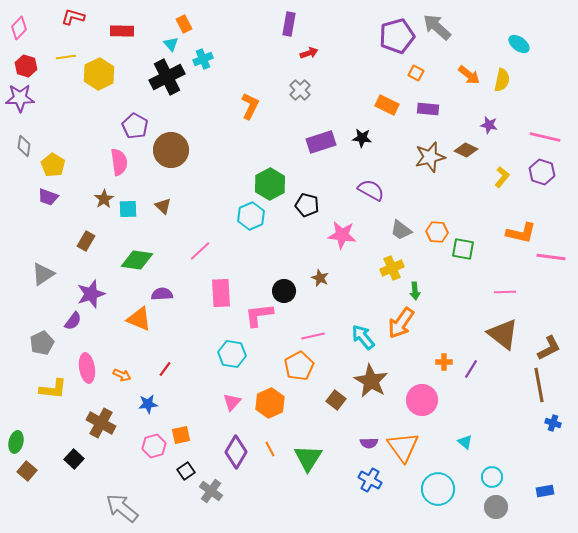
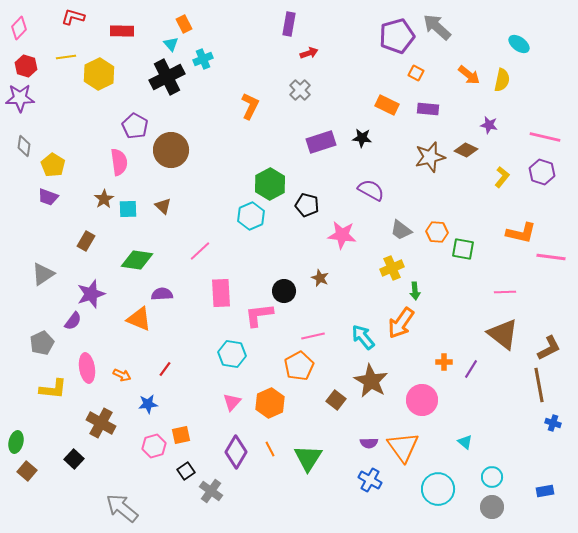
gray circle at (496, 507): moved 4 px left
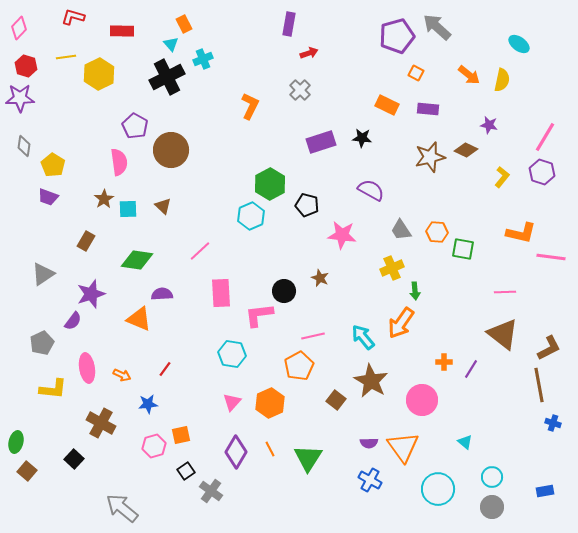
pink line at (545, 137): rotated 72 degrees counterclockwise
gray trapezoid at (401, 230): rotated 20 degrees clockwise
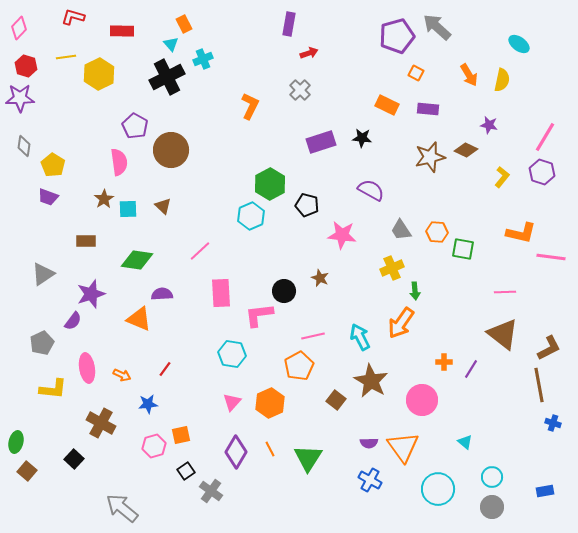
orange arrow at (469, 75): rotated 20 degrees clockwise
brown rectangle at (86, 241): rotated 60 degrees clockwise
cyan arrow at (363, 337): moved 3 px left; rotated 12 degrees clockwise
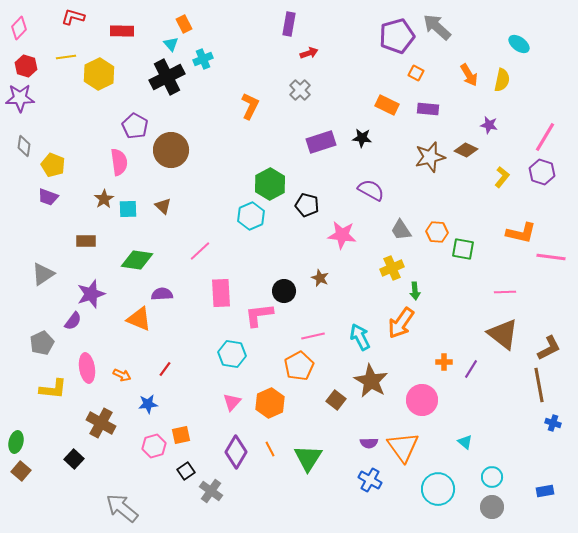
yellow pentagon at (53, 165): rotated 10 degrees counterclockwise
brown square at (27, 471): moved 6 px left
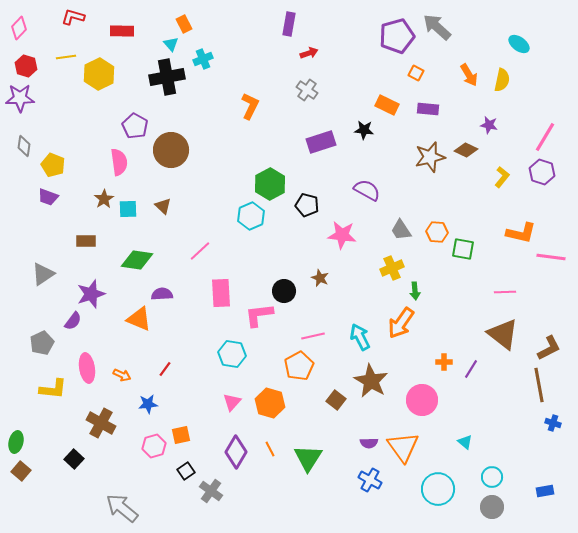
black cross at (167, 77): rotated 16 degrees clockwise
gray cross at (300, 90): moved 7 px right; rotated 10 degrees counterclockwise
black star at (362, 138): moved 2 px right, 8 px up
purple semicircle at (371, 190): moved 4 px left
orange hexagon at (270, 403): rotated 20 degrees counterclockwise
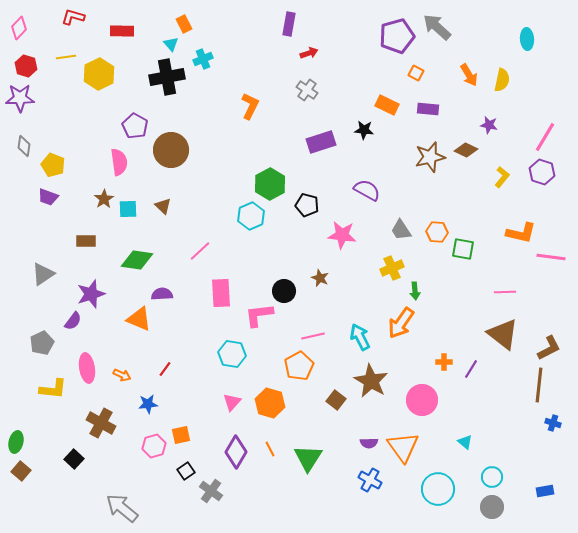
cyan ellipse at (519, 44): moved 8 px right, 5 px up; rotated 50 degrees clockwise
brown line at (539, 385): rotated 16 degrees clockwise
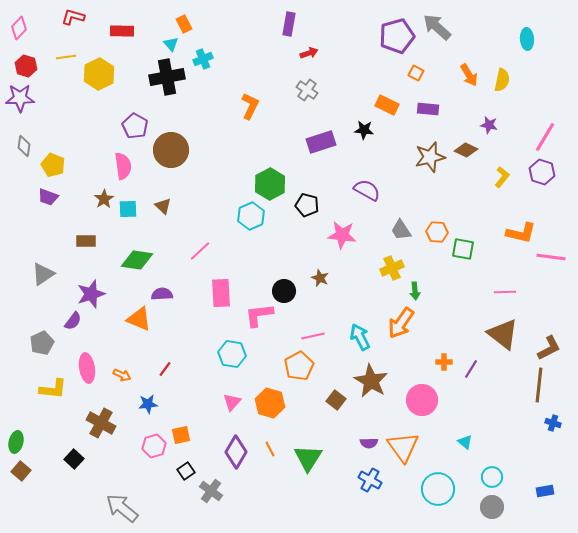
pink semicircle at (119, 162): moved 4 px right, 4 px down
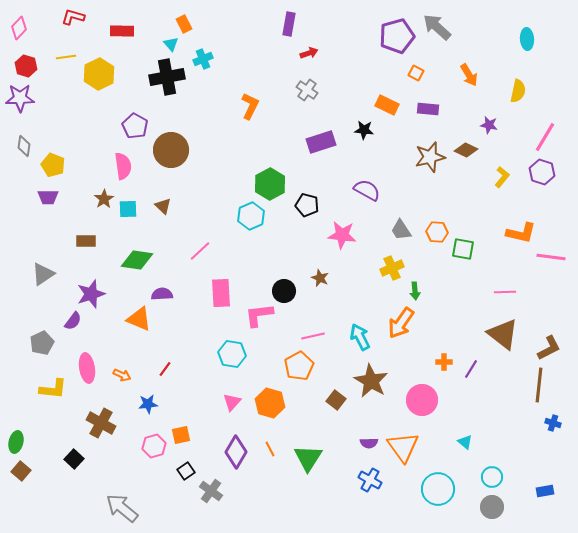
yellow semicircle at (502, 80): moved 16 px right, 11 px down
purple trapezoid at (48, 197): rotated 20 degrees counterclockwise
